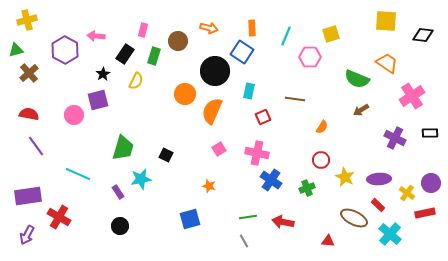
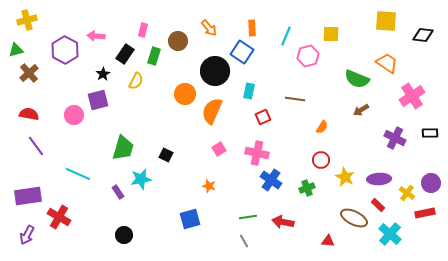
orange arrow at (209, 28): rotated 36 degrees clockwise
yellow square at (331, 34): rotated 18 degrees clockwise
pink hexagon at (310, 57): moved 2 px left, 1 px up; rotated 15 degrees counterclockwise
black circle at (120, 226): moved 4 px right, 9 px down
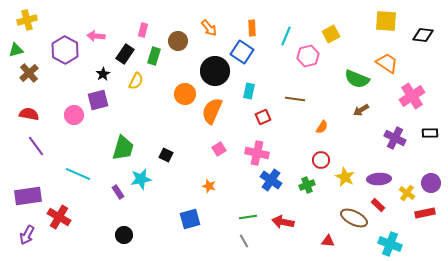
yellow square at (331, 34): rotated 30 degrees counterclockwise
green cross at (307, 188): moved 3 px up
cyan cross at (390, 234): moved 10 px down; rotated 20 degrees counterclockwise
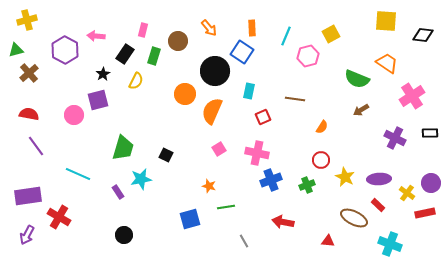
blue cross at (271, 180): rotated 35 degrees clockwise
green line at (248, 217): moved 22 px left, 10 px up
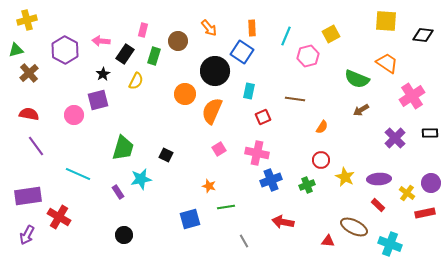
pink arrow at (96, 36): moved 5 px right, 5 px down
purple cross at (395, 138): rotated 20 degrees clockwise
brown ellipse at (354, 218): moved 9 px down
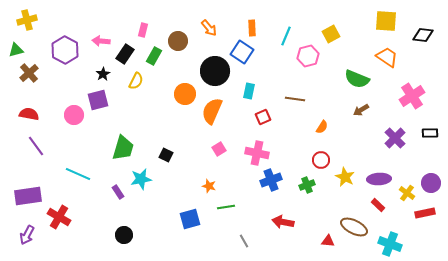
green rectangle at (154, 56): rotated 12 degrees clockwise
orange trapezoid at (387, 63): moved 6 px up
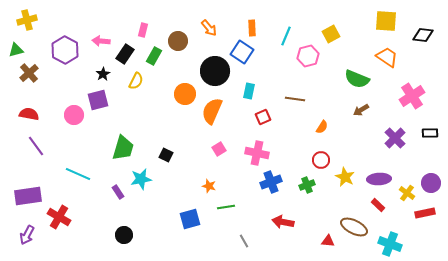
blue cross at (271, 180): moved 2 px down
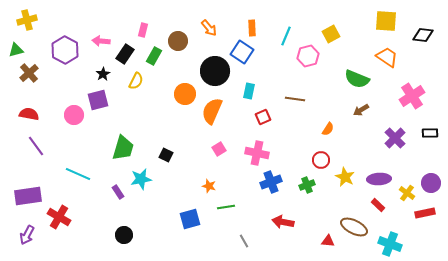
orange semicircle at (322, 127): moved 6 px right, 2 px down
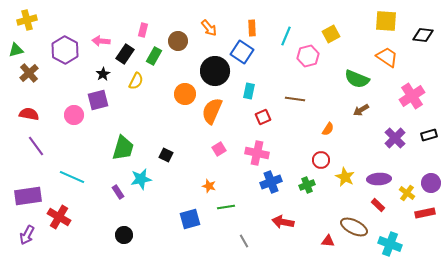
black rectangle at (430, 133): moved 1 px left, 2 px down; rotated 14 degrees counterclockwise
cyan line at (78, 174): moved 6 px left, 3 px down
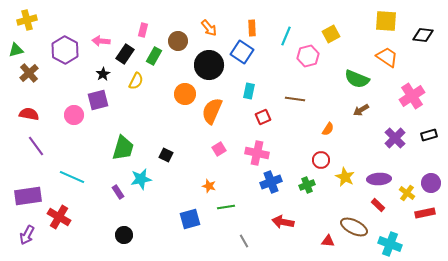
black circle at (215, 71): moved 6 px left, 6 px up
